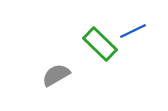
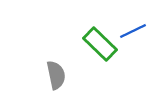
gray semicircle: rotated 108 degrees clockwise
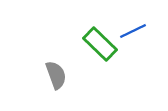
gray semicircle: rotated 8 degrees counterclockwise
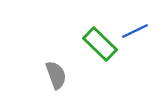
blue line: moved 2 px right
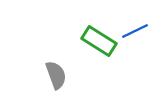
green rectangle: moved 1 px left, 3 px up; rotated 12 degrees counterclockwise
